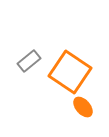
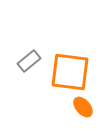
orange square: rotated 27 degrees counterclockwise
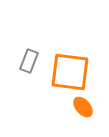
gray rectangle: rotated 30 degrees counterclockwise
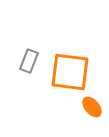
orange ellipse: moved 9 px right
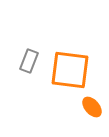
orange square: moved 2 px up
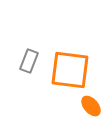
orange ellipse: moved 1 px left, 1 px up
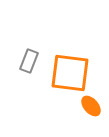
orange square: moved 3 px down
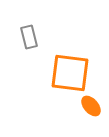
gray rectangle: moved 24 px up; rotated 35 degrees counterclockwise
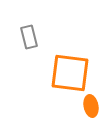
orange ellipse: rotated 30 degrees clockwise
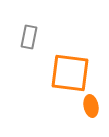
gray rectangle: rotated 25 degrees clockwise
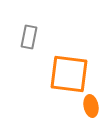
orange square: moved 1 px left, 1 px down
